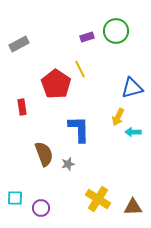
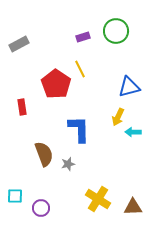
purple rectangle: moved 4 px left
blue triangle: moved 3 px left, 1 px up
cyan square: moved 2 px up
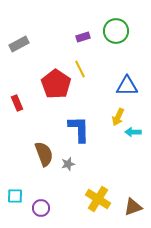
blue triangle: moved 2 px left, 1 px up; rotated 15 degrees clockwise
red rectangle: moved 5 px left, 4 px up; rotated 14 degrees counterclockwise
brown triangle: rotated 18 degrees counterclockwise
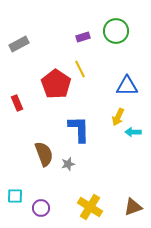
yellow cross: moved 8 px left, 8 px down
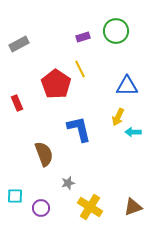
blue L-shape: rotated 12 degrees counterclockwise
gray star: moved 19 px down
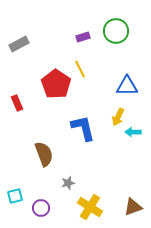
blue L-shape: moved 4 px right, 1 px up
cyan square: rotated 14 degrees counterclockwise
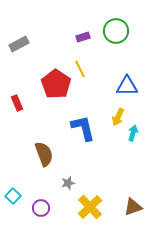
cyan arrow: moved 1 px down; rotated 105 degrees clockwise
cyan square: moved 2 px left; rotated 35 degrees counterclockwise
yellow cross: rotated 15 degrees clockwise
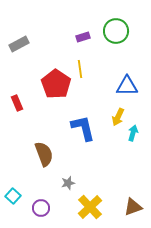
yellow line: rotated 18 degrees clockwise
